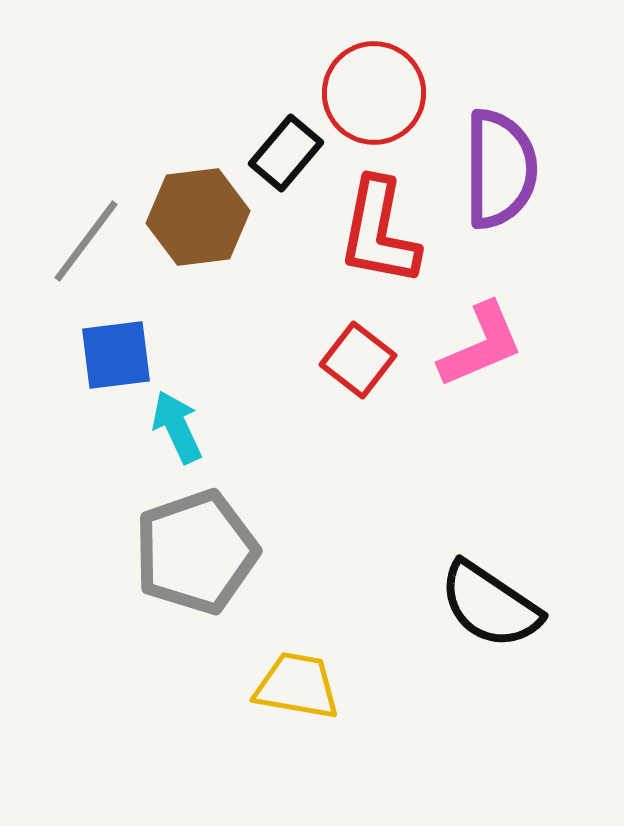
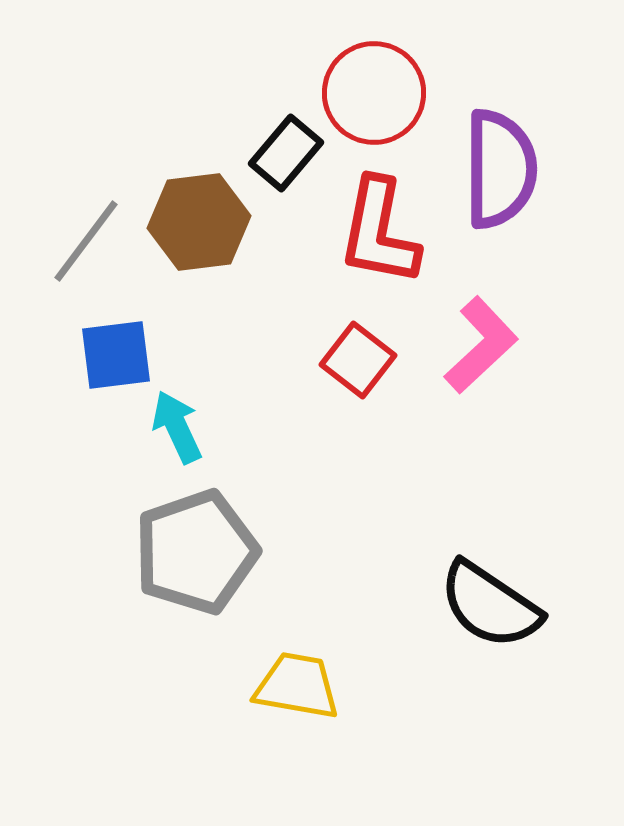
brown hexagon: moved 1 px right, 5 px down
pink L-shape: rotated 20 degrees counterclockwise
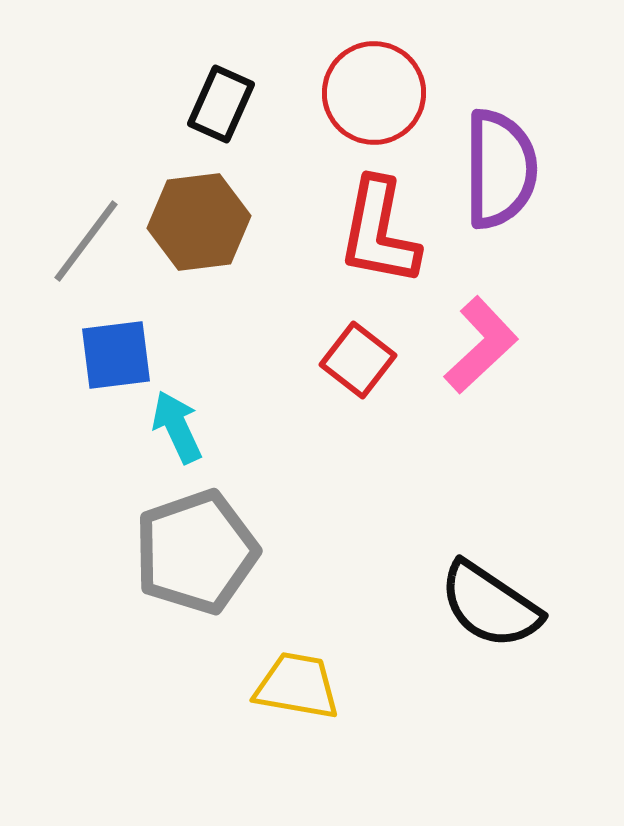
black rectangle: moved 65 px left, 49 px up; rotated 16 degrees counterclockwise
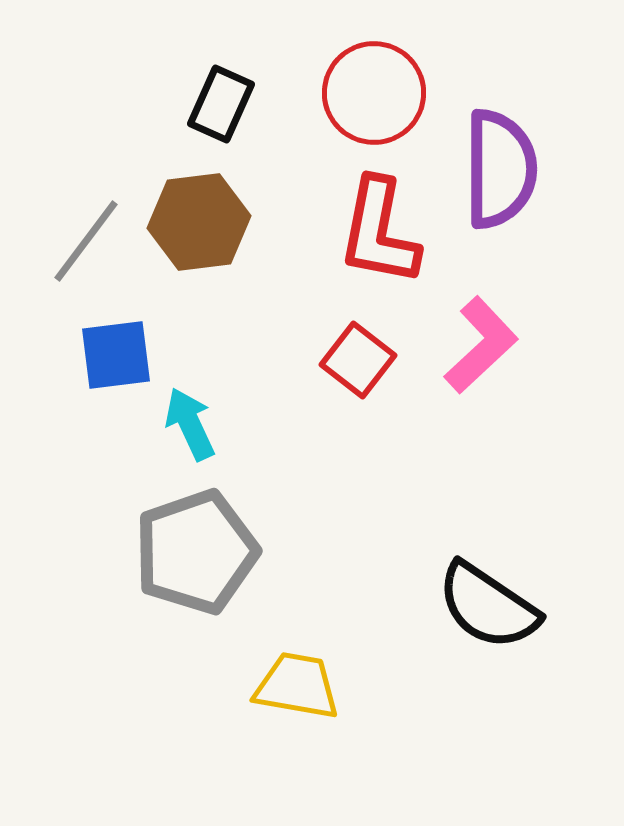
cyan arrow: moved 13 px right, 3 px up
black semicircle: moved 2 px left, 1 px down
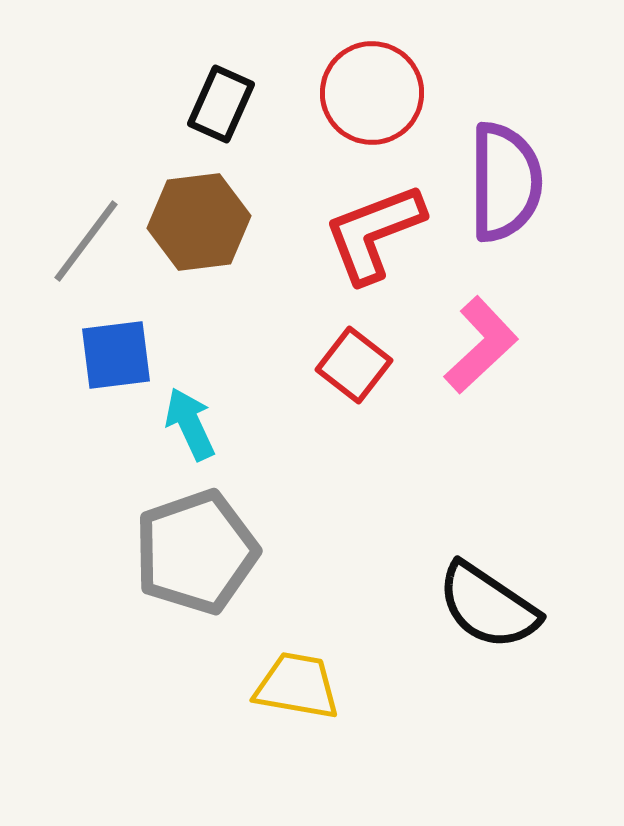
red circle: moved 2 px left
purple semicircle: moved 5 px right, 13 px down
red L-shape: moved 5 px left, 1 px down; rotated 58 degrees clockwise
red square: moved 4 px left, 5 px down
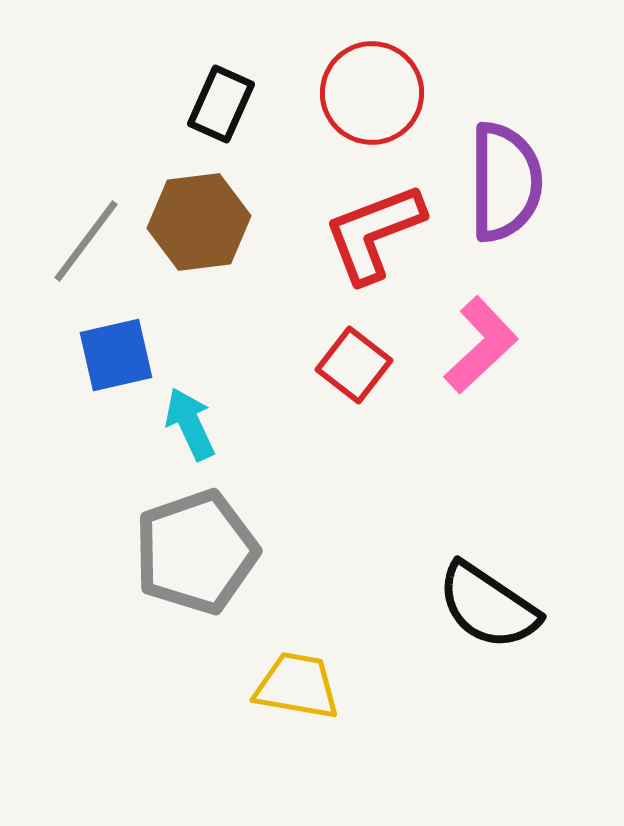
blue square: rotated 6 degrees counterclockwise
